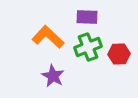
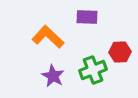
green cross: moved 5 px right, 23 px down
red hexagon: moved 1 px right, 2 px up
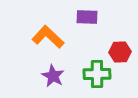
green cross: moved 4 px right, 4 px down; rotated 20 degrees clockwise
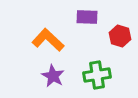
orange L-shape: moved 3 px down
red hexagon: moved 16 px up; rotated 20 degrees clockwise
green cross: moved 1 px down; rotated 8 degrees counterclockwise
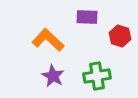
green cross: moved 1 px down
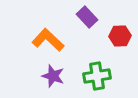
purple rectangle: rotated 45 degrees clockwise
red hexagon: rotated 20 degrees counterclockwise
purple star: rotated 10 degrees counterclockwise
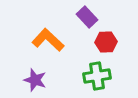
red hexagon: moved 14 px left, 6 px down
purple star: moved 18 px left, 4 px down
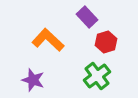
red hexagon: rotated 15 degrees counterclockwise
green cross: rotated 28 degrees counterclockwise
purple star: moved 2 px left
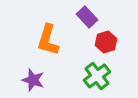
orange L-shape: rotated 116 degrees counterclockwise
